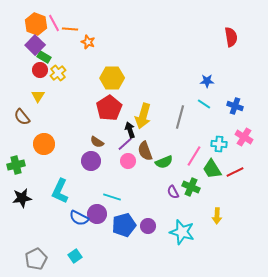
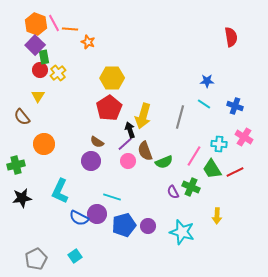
green rectangle at (44, 57): rotated 48 degrees clockwise
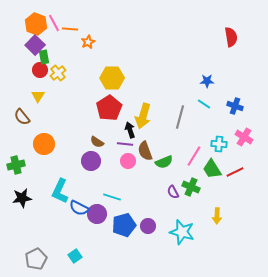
orange star at (88, 42): rotated 24 degrees clockwise
purple line at (125, 144): rotated 49 degrees clockwise
blue semicircle at (79, 218): moved 10 px up
